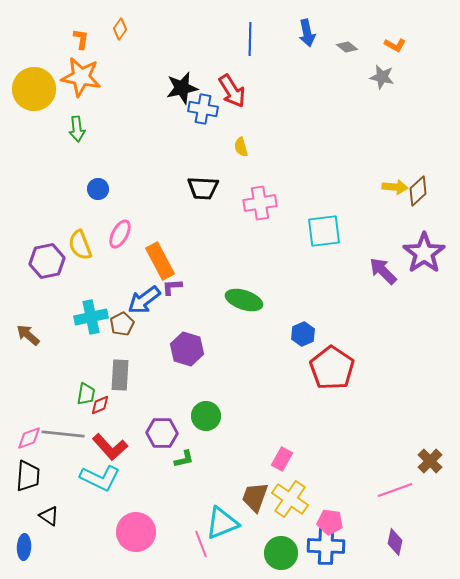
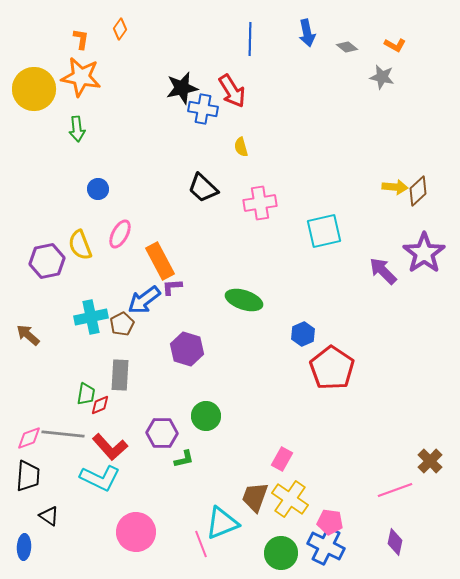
black trapezoid at (203, 188): rotated 40 degrees clockwise
cyan square at (324, 231): rotated 6 degrees counterclockwise
blue cross at (326, 546): rotated 24 degrees clockwise
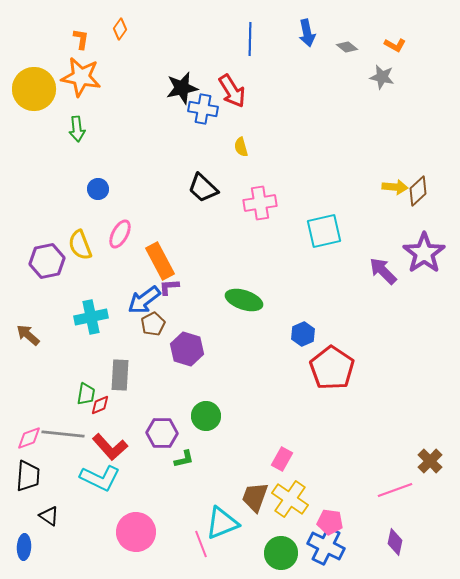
purple L-shape at (172, 287): moved 3 px left
brown pentagon at (122, 324): moved 31 px right
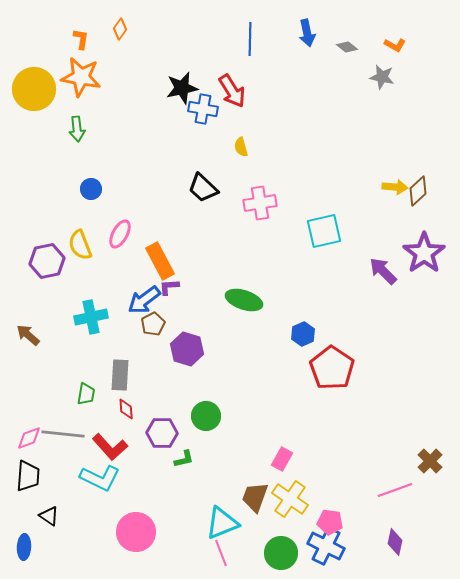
blue circle at (98, 189): moved 7 px left
red diamond at (100, 405): moved 26 px right, 4 px down; rotated 70 degrees counterclockwise
pink line at (201, 544): moved 20 px right, 9 px down
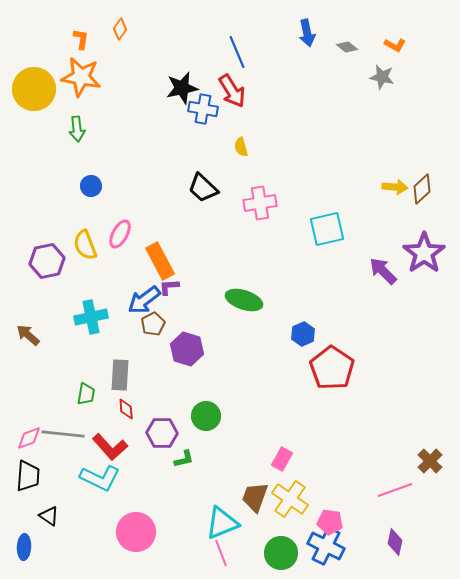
blue line at (250, 39): moved 13 px left, 13 px down; rotated 24 degrees counterclockwise
blue circle at (91, 189): moved 3 px up
brown diamond at (418, 191): moved 4 px right, 2 px up
cyan square at (324, 231): moved 3 px right, 2 px up
yellow semicircle at (80, 245): moved 5 px right
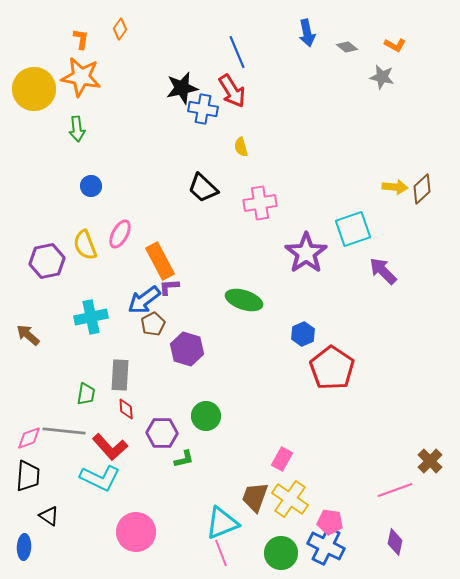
cyan square at (327, 229): moved 26 px right; rotated 6 degrees counterclockwise
purple star at (424, 253): moved 118 px left
gray line at (63, 434): moved 1 px right, 3 px up
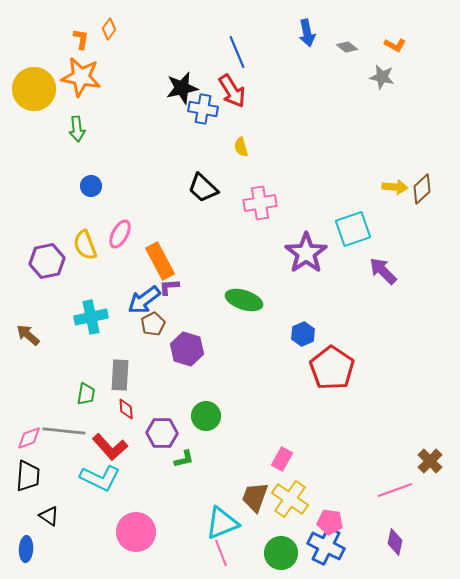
orange diamond at (120, 29): moved 11 px left
blue ellipse at (24, 547): moved 2 px right, 2 px down
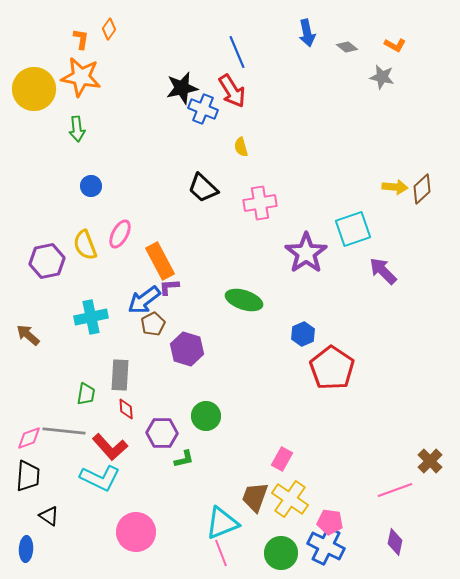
blue cross at (203, 109): rotated 12 degrees clockwise
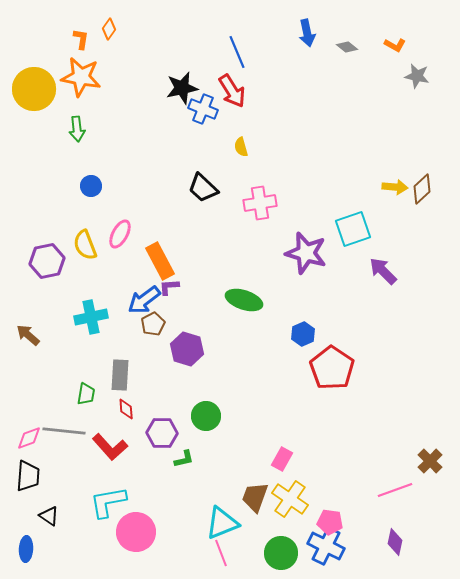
gray star at (382, 77): moved 35 px right, 1 px up
purple star at (306, 253): rotated 21 degrees counterclockwise
cyan L-shape at (100, 478): moved 8 px right, 24 px down; rotated 144 degrees clockwise
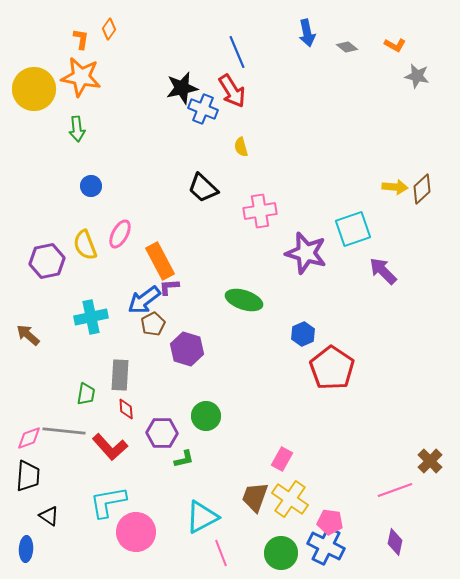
pink cross at (260, 203): moved 8 px down
cyan triangle at (222, 523): moved 20 px left, 6 px up; rotated 6 degrees counterclockwise
